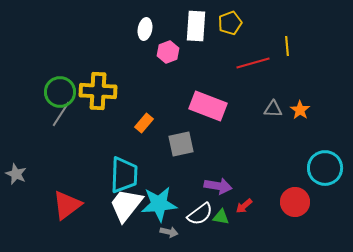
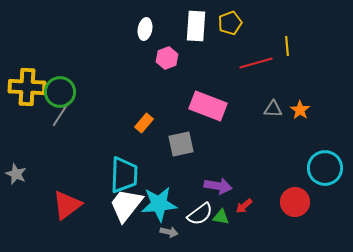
pink hexagon: moved 1 px left, 6 px down
red line: moved 3 px right
yellow cross: moved 71 px left, 4 px up
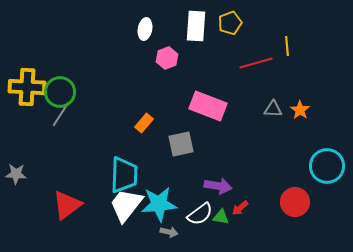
cyan circle: moved 2 px right, 2 px up
gray star: rotated 20 degrees counterclockwise
red arrow: moved 4 px left, 2 px down
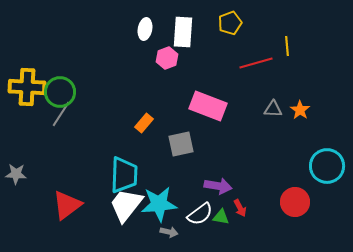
white rectangle: moved 13 px left, 6 px down
red arrow: rotated 78 degrees counterclockwise
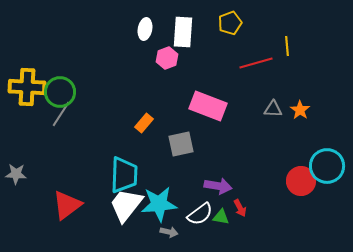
red circle: moved 6 px right, 21 px up
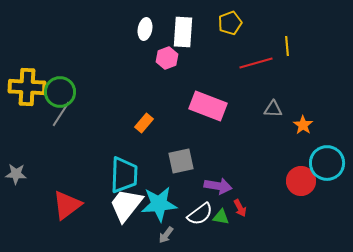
orange star: moved 3 px right, 15 px down
gray square: moved 17 px down
cyan circle: moved 3 px up
gray arrow: moved 3 px left, 3 px down; rotated 114 degrees clockwise
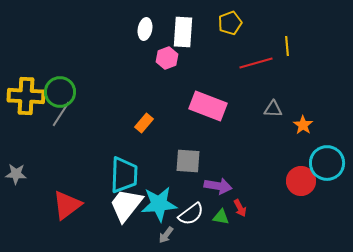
yellow cross: moved 1 px left, 9 px down
gray square: moved 7 px right; rotated 16 degrees clockwise
white semicircle: moved 9 px left
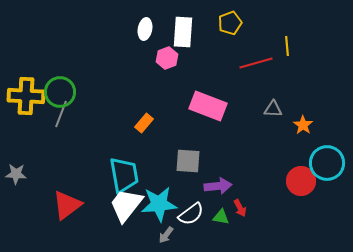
gray line: rotated 12 degrees counterclockwise
cyan trapezoid: rotated 12 degrees counterclockwise
purple arrow: rotated 16 degrees counterclockwise
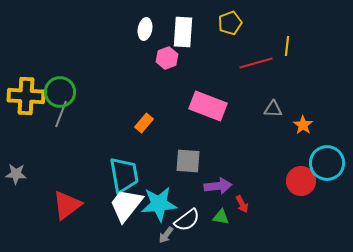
yellow line: rotated 12 degrees clockwise
red arrow: moved 2 px right, 4 px up
white semicircle: moved 4 px left, 6 px down
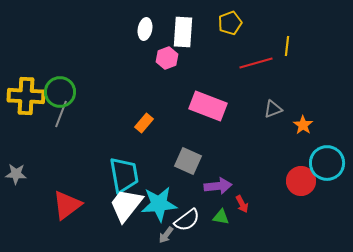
gray triangle: rotated 24 degrees counterclockwise
gray square: rotated 20 degrees clockwise
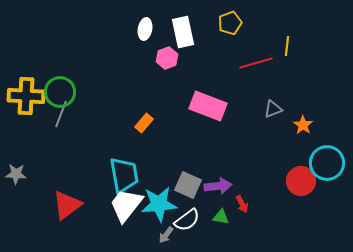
white rectangle: rotated 16 degrees counterclockwise
gray square: moved 24 px down
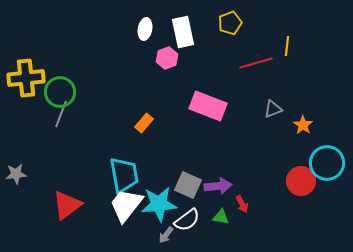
yellow cross: moved 18 px up; rotated 9 degrees counterclockwise
gray star: rotated 10 degrees counterclockwise
